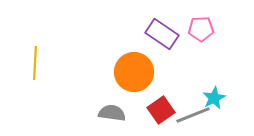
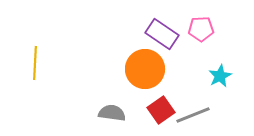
orange circle: moved 11 px right, 3 px up
cyan star: moved 6 px right, 22 px up
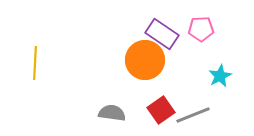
orange circle: moved 9 px up
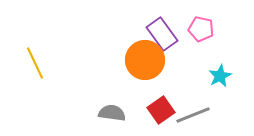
pink pentagon: rotated 15 degrees clockwise
purple rectangle: rotated 20 degrees clockwise
yellow line: rotated 28 degrees counterclockwise
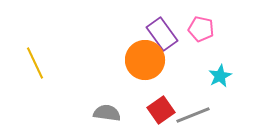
gray semicircle: moved 5 px left
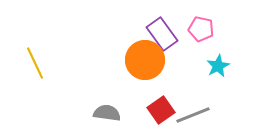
cyan star: moved 2 px left, 10 px up
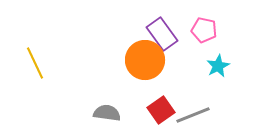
pink pentagon: moved 3 px right, 1 px down
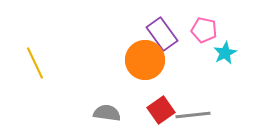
cyan star: moved 7 px right, 13 px up
gray line: rotated 16 degrees clockwise
